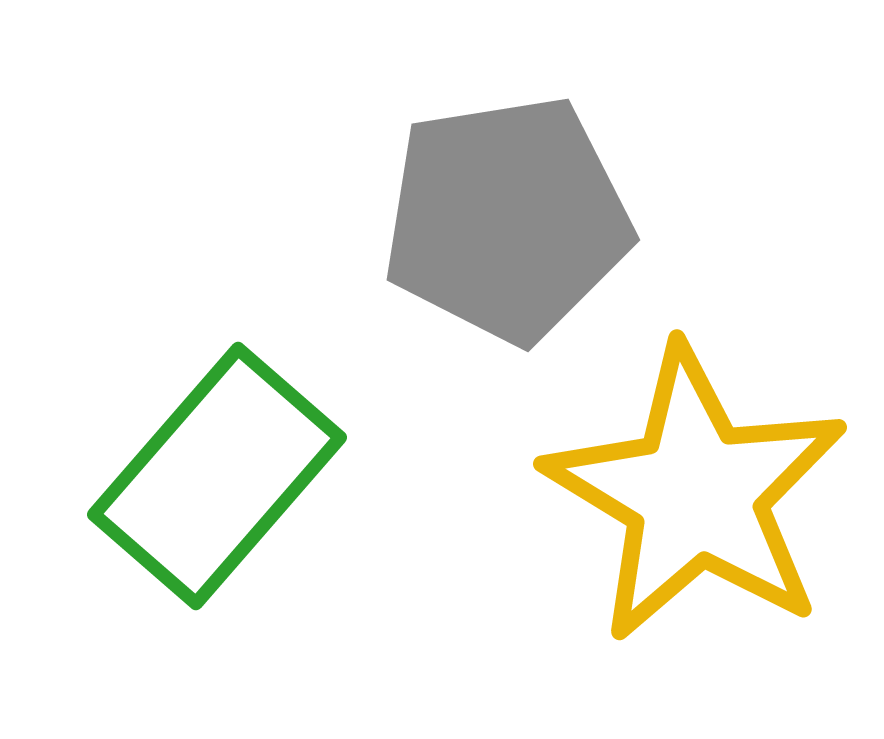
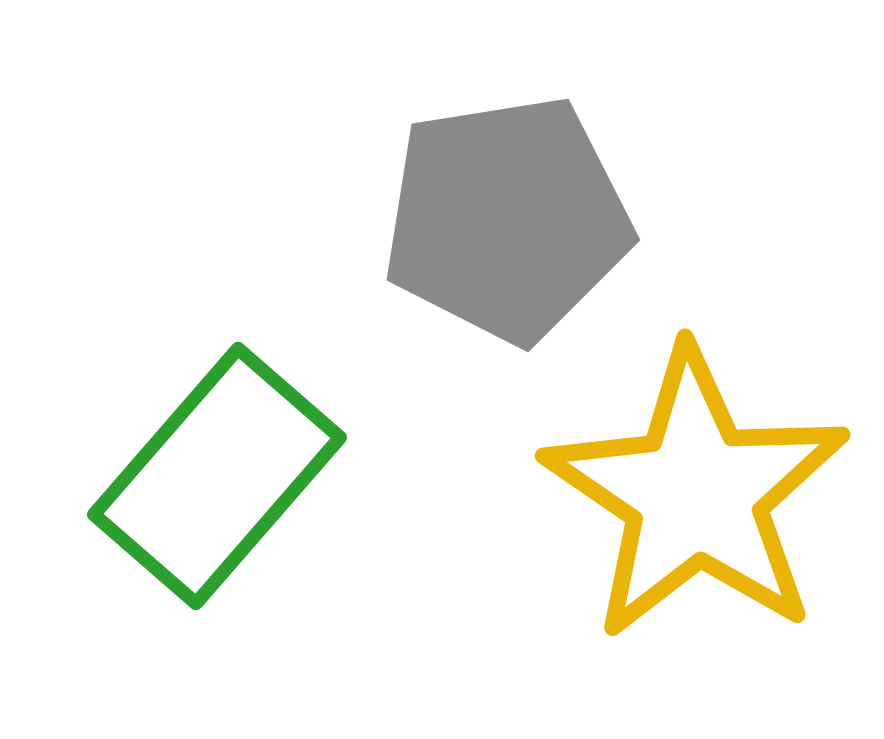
yellow star: rotated 3 degrees clockwise
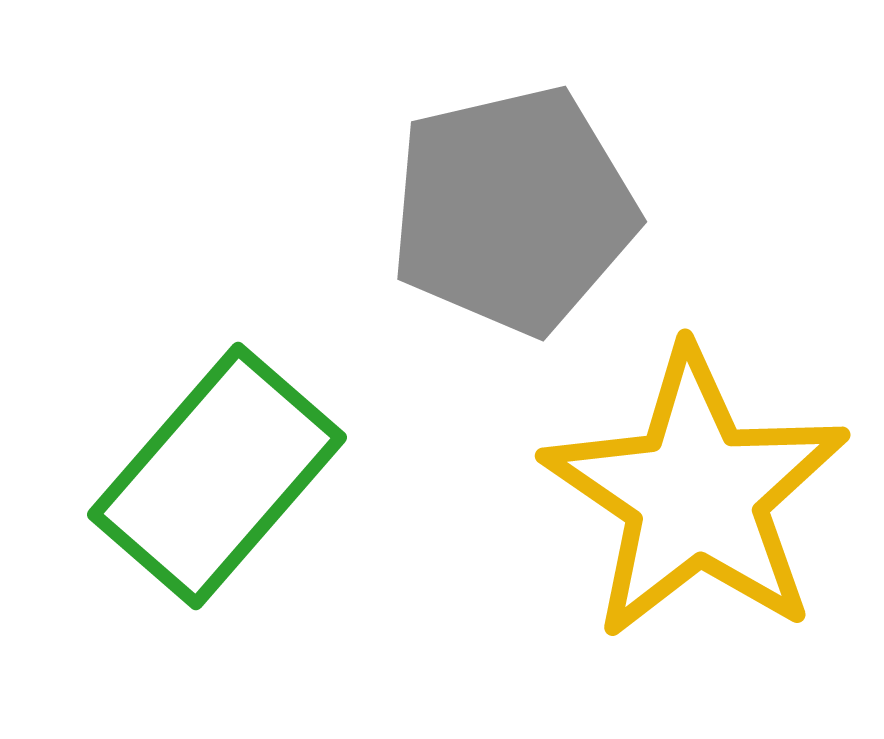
gray pentagon: moved 6 px right, 9 px up; rotated 4 degrees counterclockwise
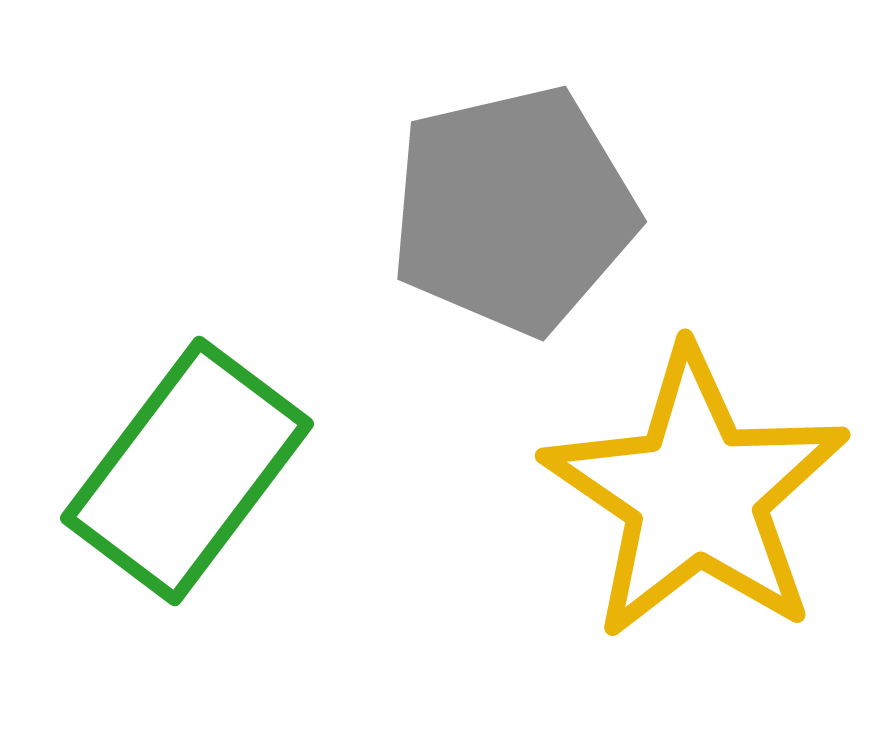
green rectangle: moved 30 px left, 5 px up; rotated 4 degrees counterclockwise
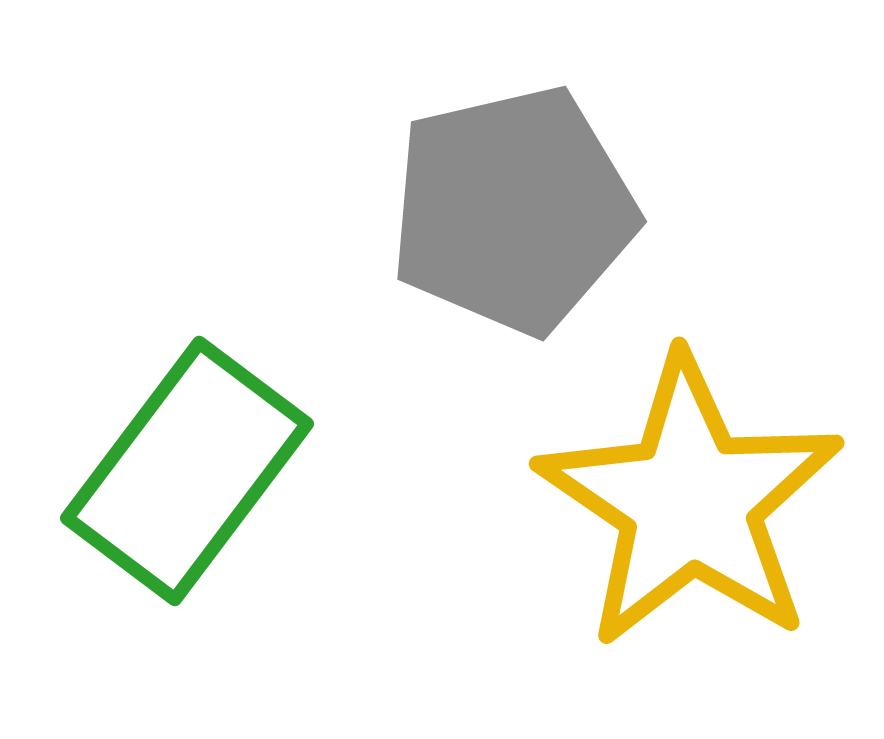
yellow star: moved 6 px left, 8 px down
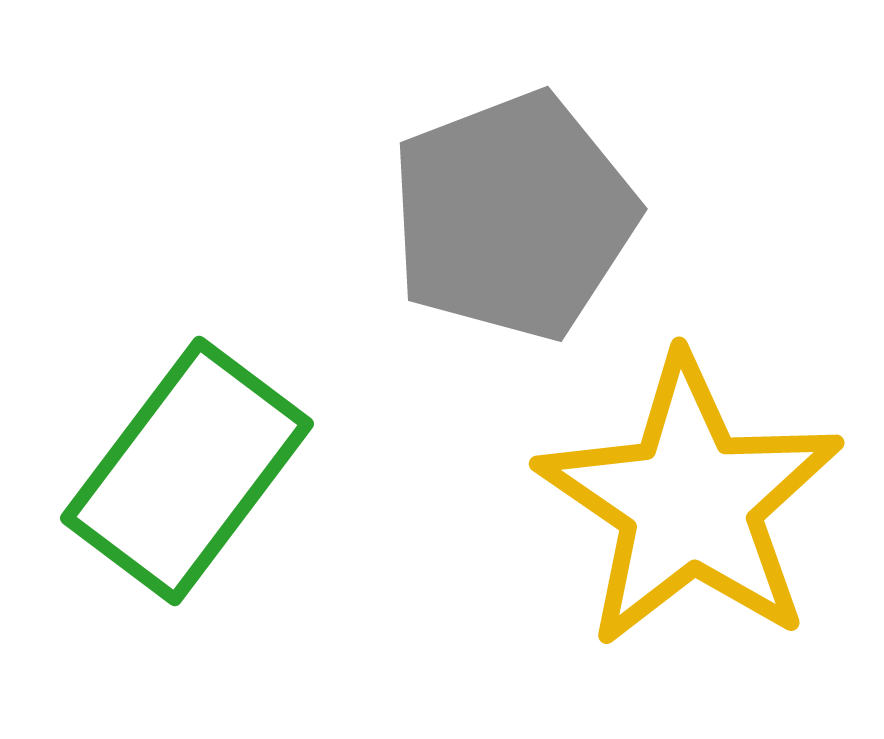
gray pentagon: moved 6 px down; rotated 8 degrees counterclockwise
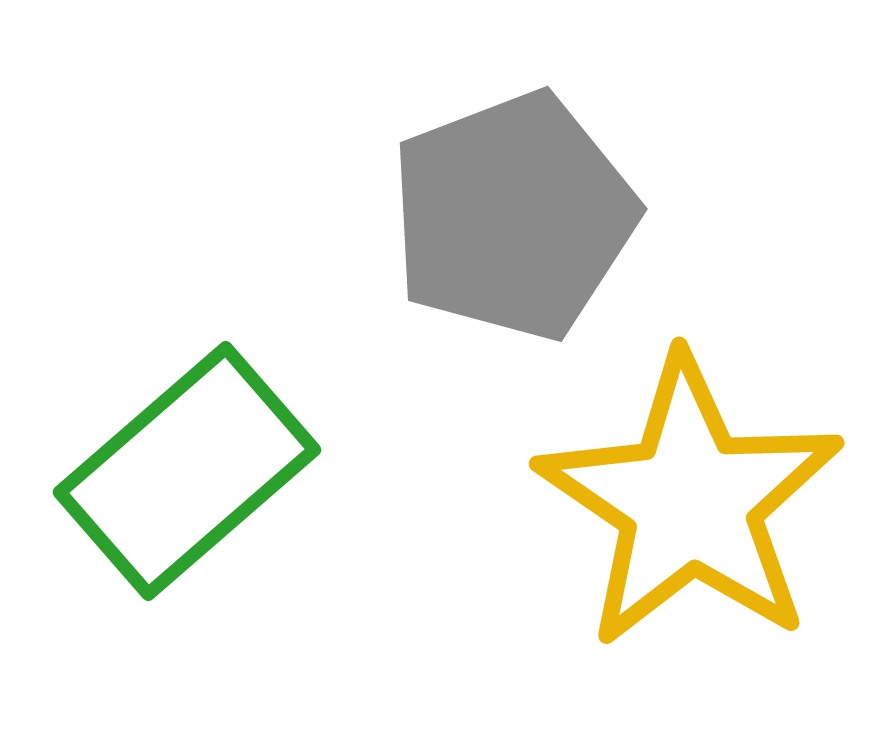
green rectangle: rotated 12 degrees clockwise
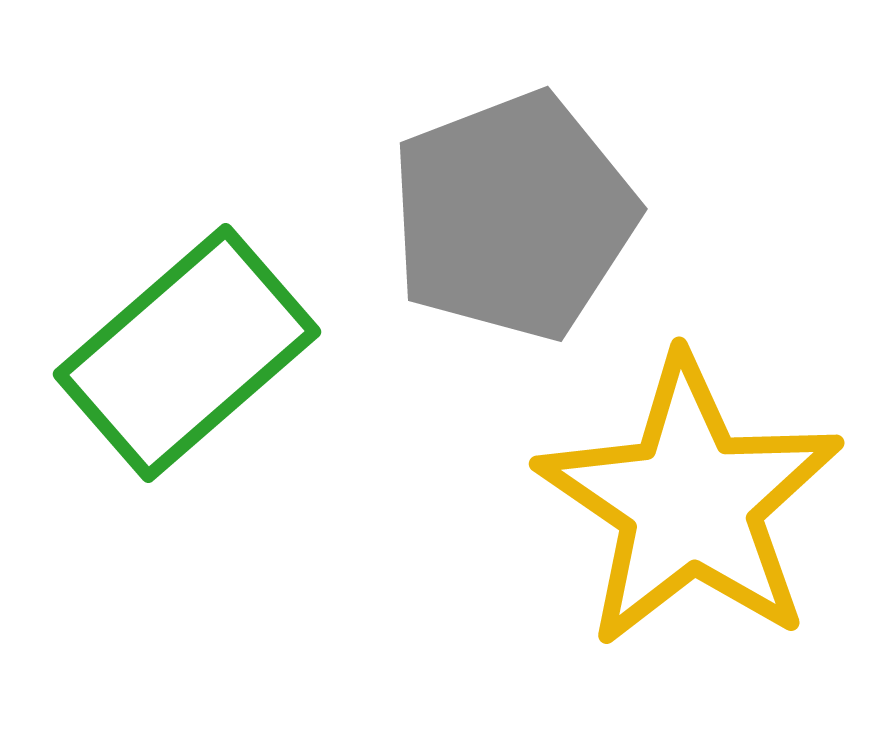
green rectangle: moved 118 px up
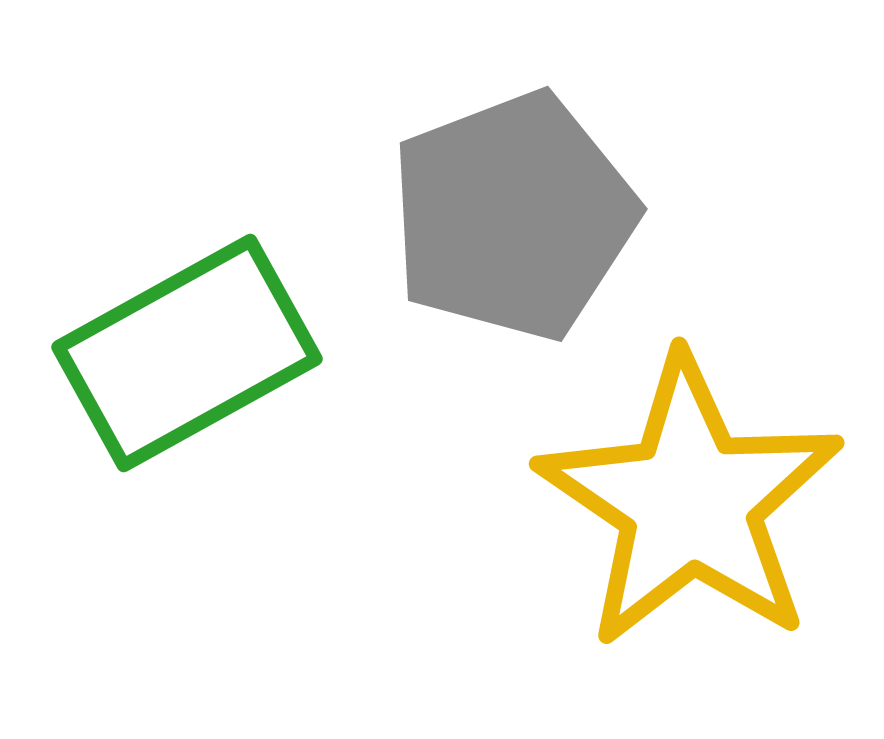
green rectangle: rotated 12 degrees clockwise
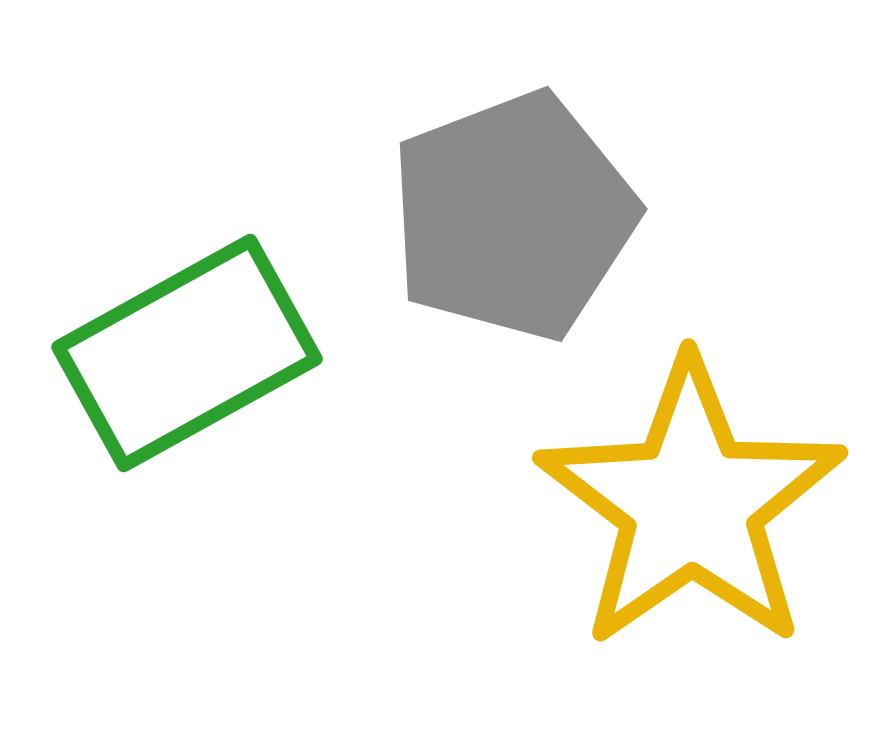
yellow star: moved 1 px right, 2 px down; rotated 3 degrees clockwise
